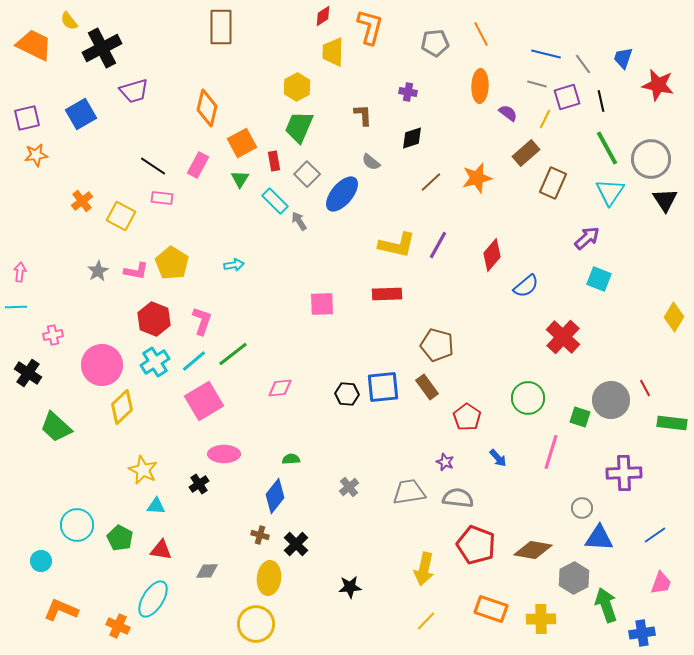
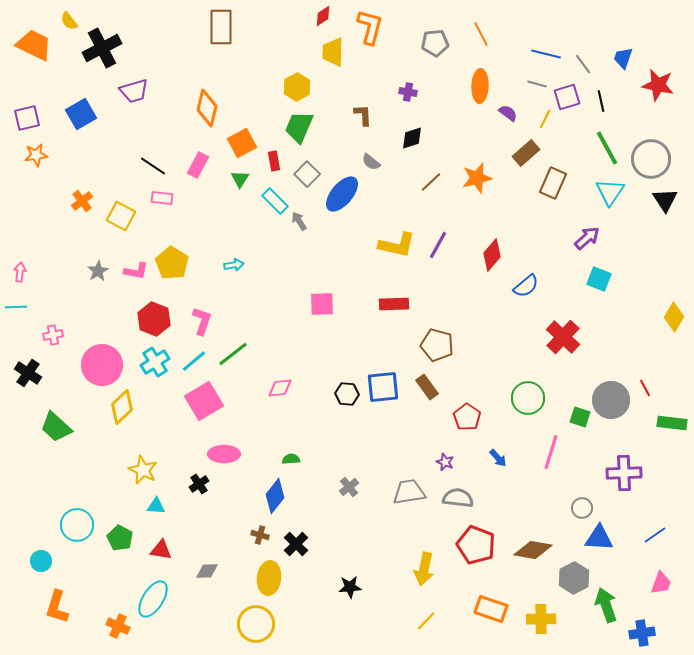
red rectangle at (387, 294): moved 7 px right, 10 px down
orange L-shape at (61, 610): moved 4 px left, 3 px up; rotated 96 degrees counterclockwise
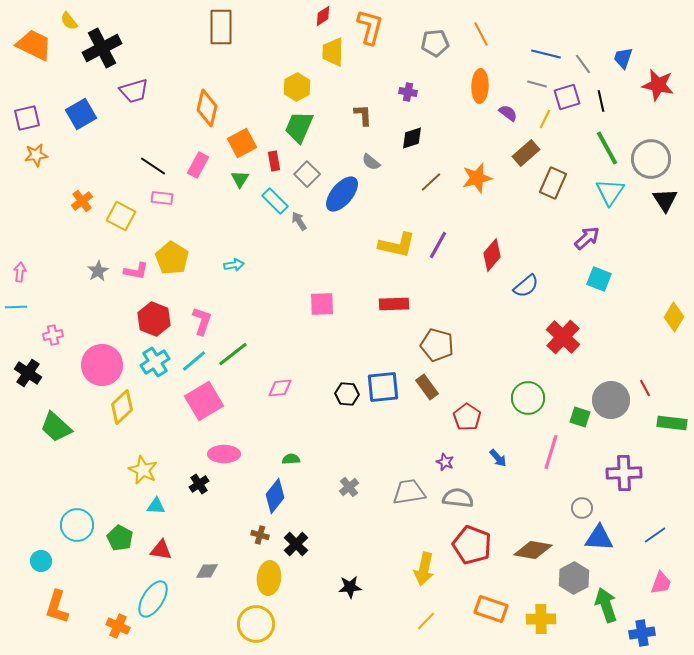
yellow pentagon at (172, 263): moved 5 px up
red pentagon at (476, 545): moved 4 px left
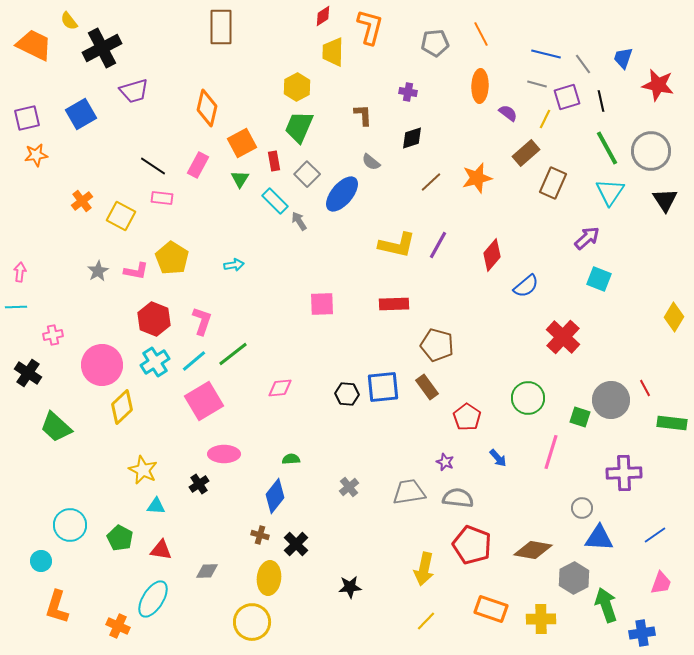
gray circle at (651, 159): moved 8 px up
cyan circle at (77, 525): moved 7 px left
yellow circle at (256, 624): moved 4 px left, 2 px up
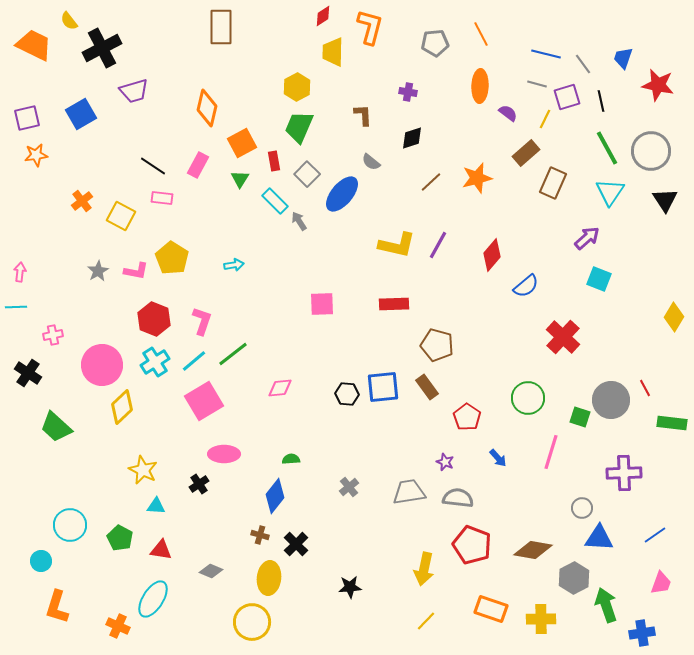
gray diamond at (207, 571): moved 4 px right; rotated 25 degrees clockwise
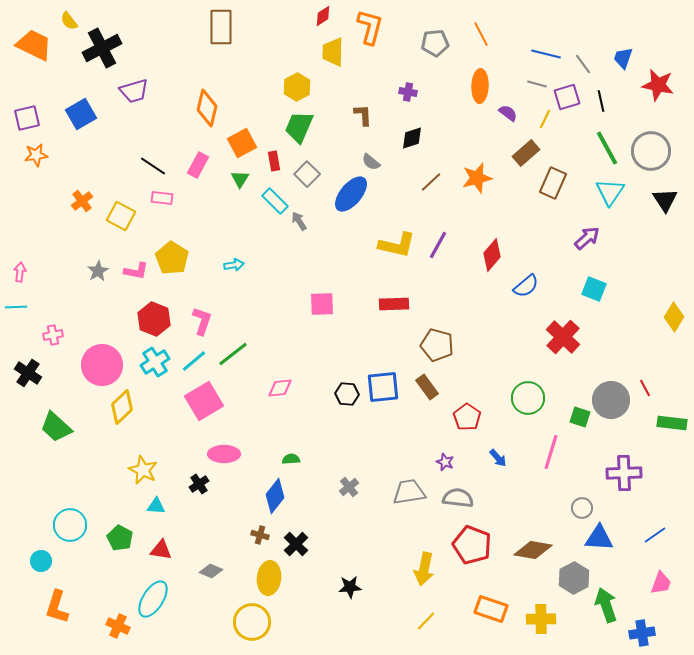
blue ellipse at (342, 194): moved 9 px right
cyan square at (599, 279): moved 5 px left, 10 px down
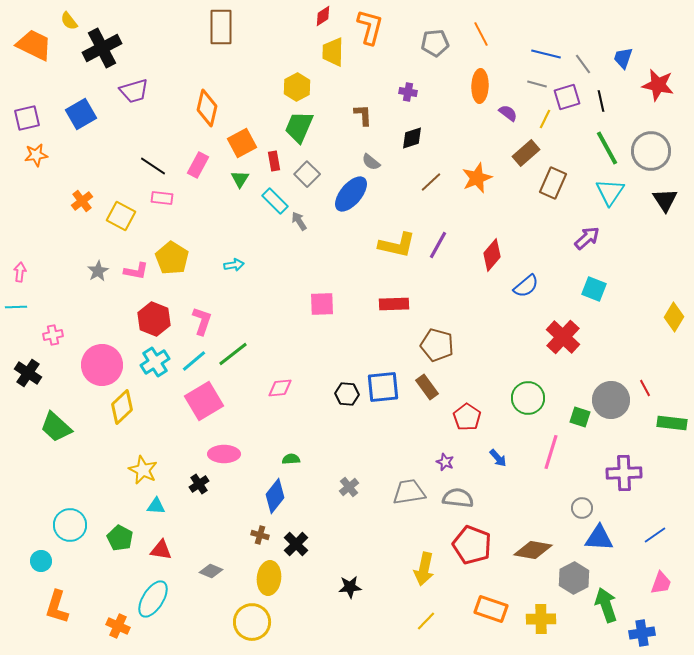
orange star at (477, 178): rotated 8 degrees counterclockwise
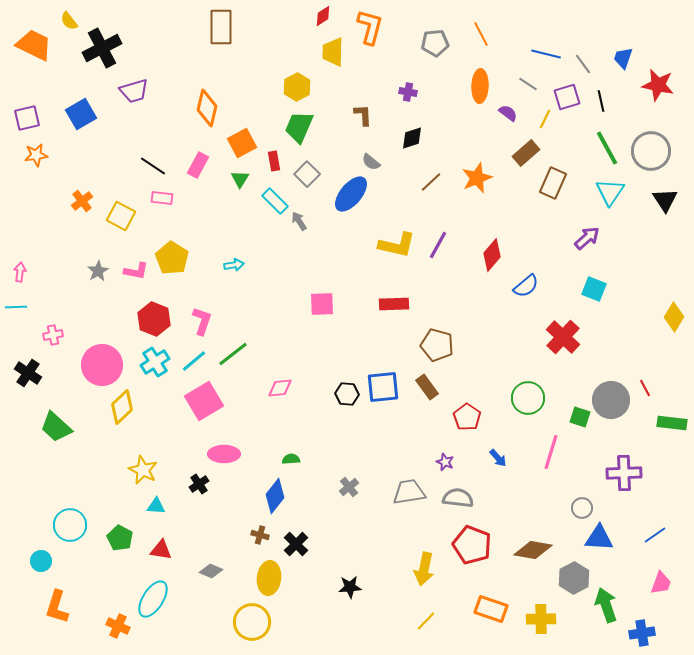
gray line at (537, 84): moved 9 px left; rotated 18 degrees clockwise
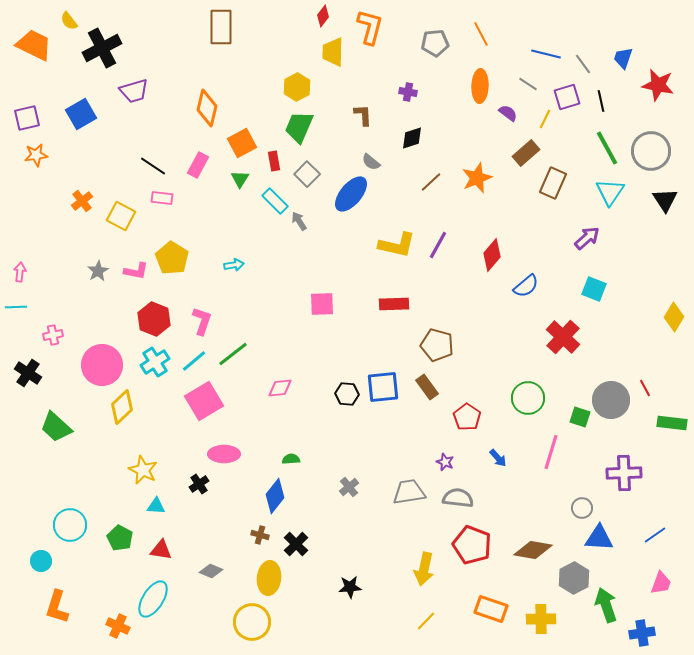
red diamond at (323, 16): rotated 20 degrees counterclockwise
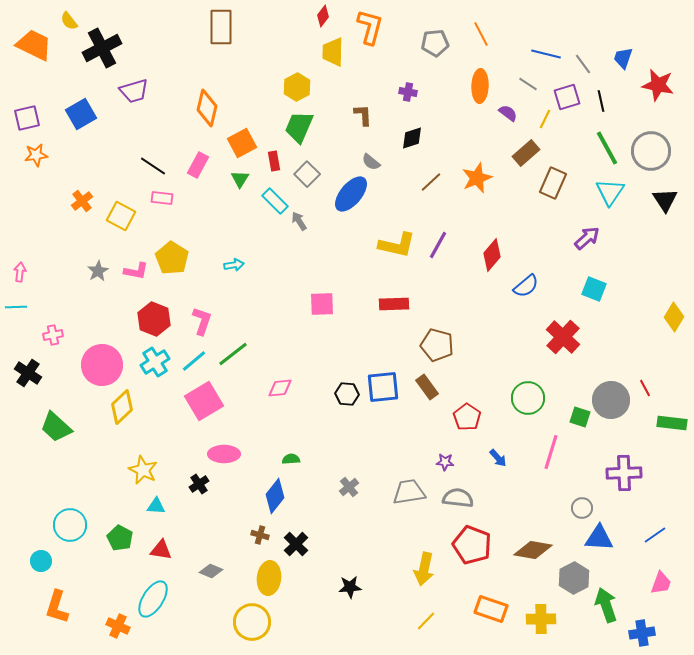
purple star at (445, 462): rotated 18 degrees counterclockwise
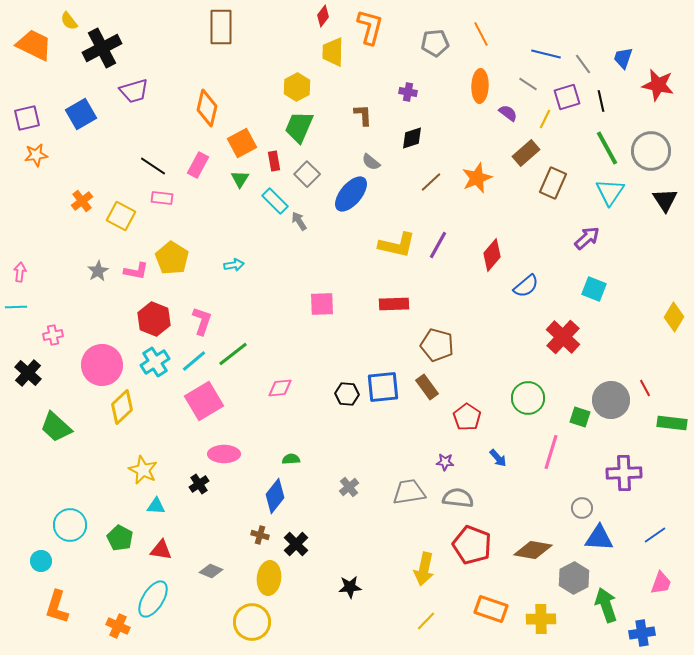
black cross at (28, 373): rotated 8 degrees clockwise
